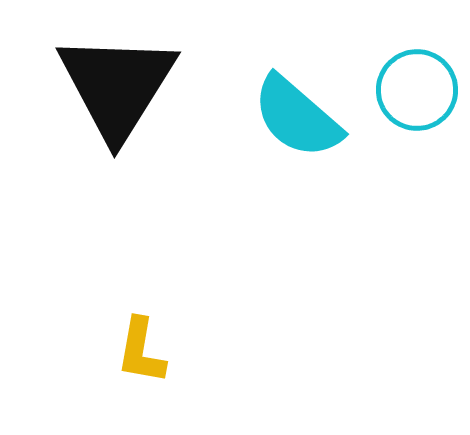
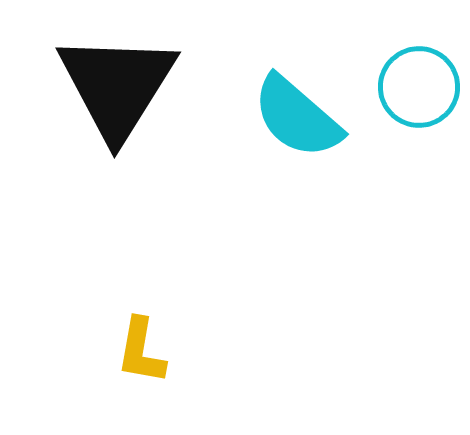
cyan circle: moved 2 px right, 3 px up
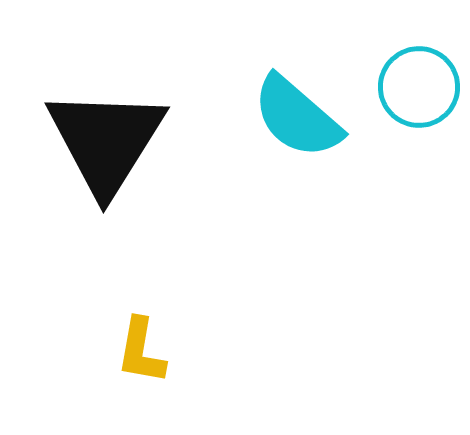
black triangle: moved 11 px left, 55 px down
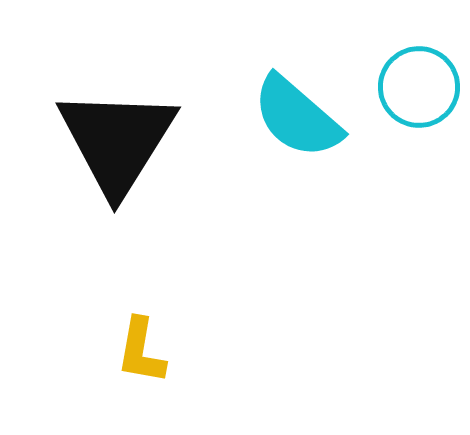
black triangle: moved 11 px right
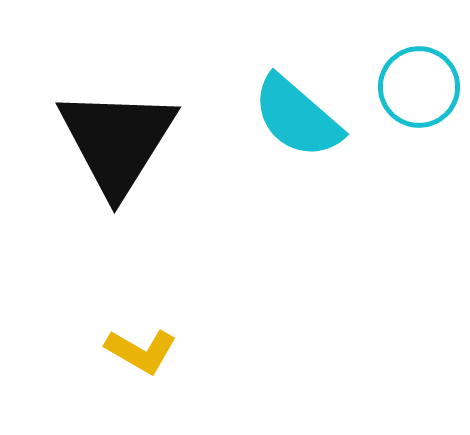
yellow L-shape: rotated 70 degrees counterclockwise
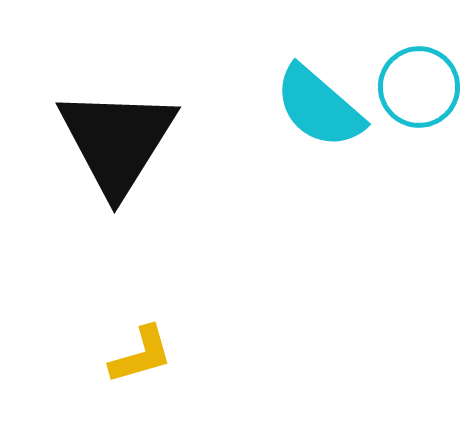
cyan semicircle: moved 22 px right, 10 px up
yellow L-shape: moved 4 px down; rotated 46 degrees counterclockwise
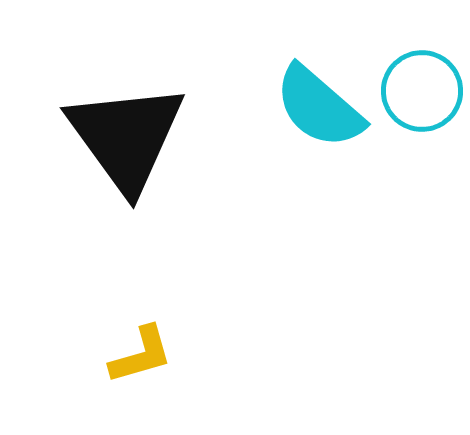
cyan circle: moved 3 px right, 4 px down
black triangle: moved 9 px right, 4 px up; rotated 8 degrees counterclockwise
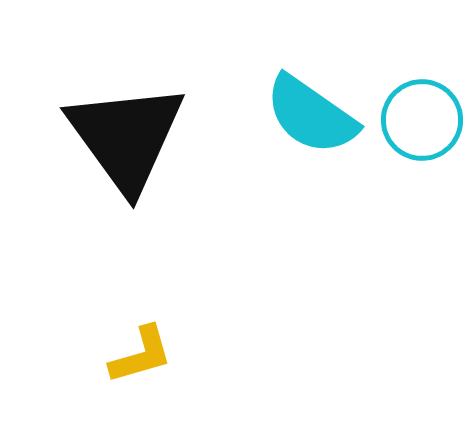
cyan circle: moved 29 px down
cyan semicircle: moved 8 px left, 8 px down; rotated 6 degrees counterclockwise
